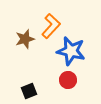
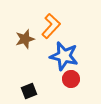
blue star: moved 7 px left, 5 px down
red circle: moved 3 px right, 1 px up
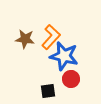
orange L-shape: moved 11 px down
brown star: rotated 24 degrees clockwise
black square: moved 19 px right; rotated 14 degrees clockwise
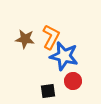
orange L-shape: rotated 15 degrees counterclockwise
red circle: moved 2 px right, 2 px down
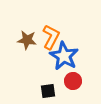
brown star: moved 2 px right, 1 px down
blue star: rotated 16 degrees clockwise
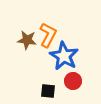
orange L-shape: moved 3 px left, 2 px up
black square: rotated 14 degrees clockwise
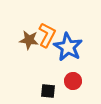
orange L-shape: moved 1 px left
brown star: moved 2 px right
blue star: moved 4 px right, 9 px up
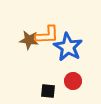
orange L-shape: rotated 60 degrees clockwise
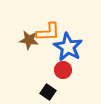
orange L-shape: moved 1 px right, 3 px up
red circle: moved 10 px left, 11 px up
black square: moved 1 px down; rotated 28 degrees clockwise
